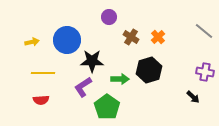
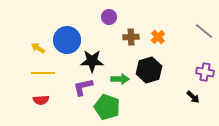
brown cross: rotated 35 degrees counterclockwise
yellow arrow: moved 6 px right, 6 px down; rotated 136 degrees counterclockwise
purple L-shape: rotated 20 degrees clockwise
green pentagon: rotated 15 degrees counterclockwise
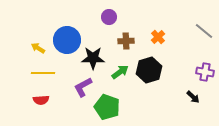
brown cross: moved 5 px left, 4 px down
black star: moved 1 px right, 3 px up
green arrow: moved 7 px up; rotated 36 degrees counterclockwise
purple L-shape: rotated 15 degrees counterclockwise
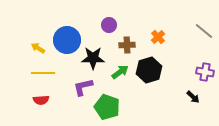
purple circle: moved 8 px down
brown cross: moved 1 px right, 4 px down
purple L-shape: rotated 15 degrees clockwise
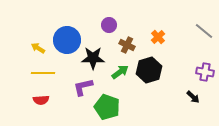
brown cross: rotated 28 degrees clockwise
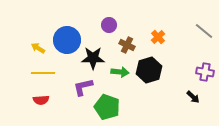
green arrow: rotated 42 degrees clockwise
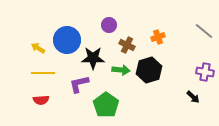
orange cross: rotated 24 degrees clockwise
green arrow: moved 1 px right, 2 px up
purple L-shape: moved 4 px left, 3 px up
green pentagon: moved 1 px left, 2 px up; rotated 15 degrees clockwise
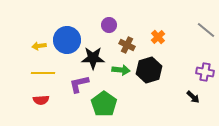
gray line: moved 2 px right, 1 px up
orange cross: rotated 24 degrees counterclockwise
yellow arrow: moved 1 px right, 2 px up; rotated 40 degrees counterclockwise
green pentagon: moved 2 px left, 1 px up
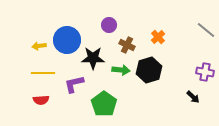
purple L-shape: moved 5 px left
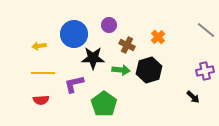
blue circle: moved 7 px right, 6 px up
purple cross: moved 1 px up; rotated 24 degrees counterclockwise
